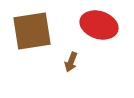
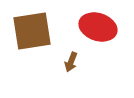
red ellipse: moved 1 px left, 2 px down
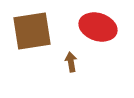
brown arrow: rotated 150 degrees clockwise
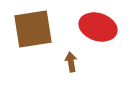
brown square: moved 1 px right, 2 px up
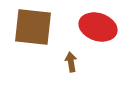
brown square: moved 2 px up; rotated 15 degrees clockwise
